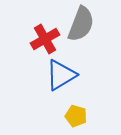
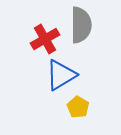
gray semicircle: moved 1 px down; rotated 21 degrees counterclockwise
yellow pentagon: moved 2 px right, 9 px up; rotated 15 degrees clockwise
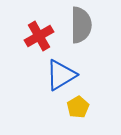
red cross: moved 6 px left, 3 px up
yellow pentagon: rotated 10 degrees clockwise
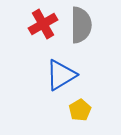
red cross: moved 4 px right, 12 px up
yellow pentagon: moved 2 px right, 3 px down
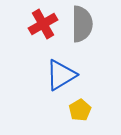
gray semicircle: moved 1 px right, 1 px up
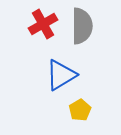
gray semicircle: moved 2 px down
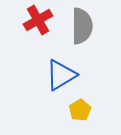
red cross: moved 5 px left, 4 px up
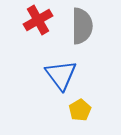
blue triangle: rotated 36 degrees counterclockwise
